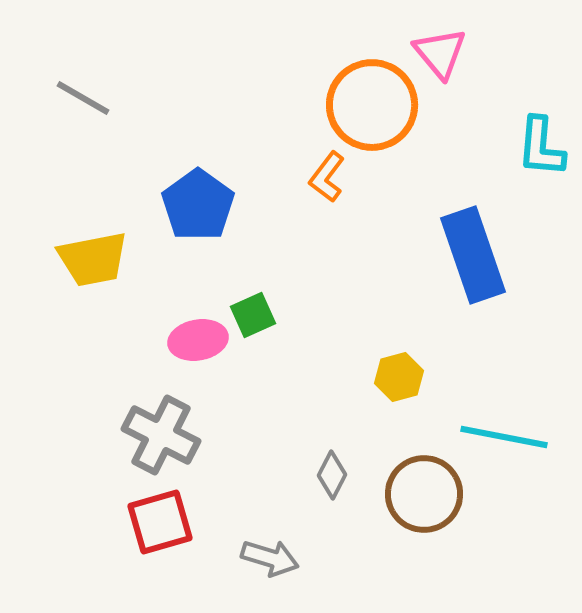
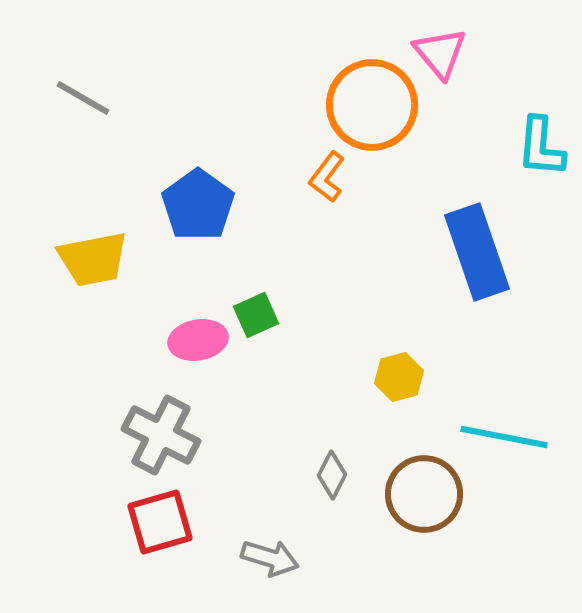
blue rectangle: moved 4 px right, 3 px up
green square: moved 3 px right
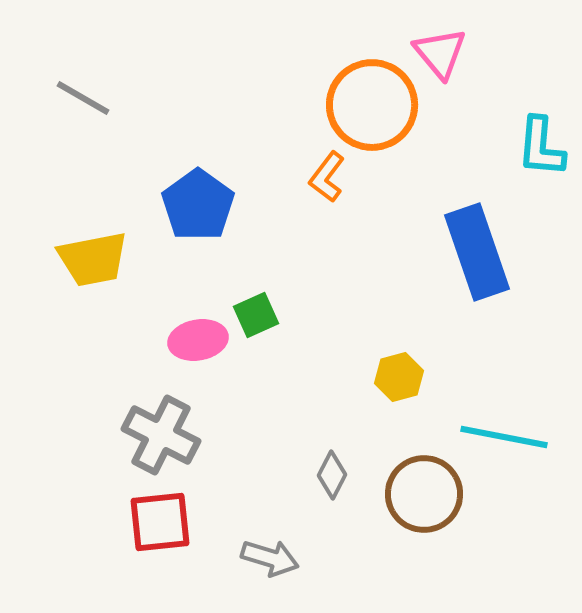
red square: rotated 10 degrees clockwise
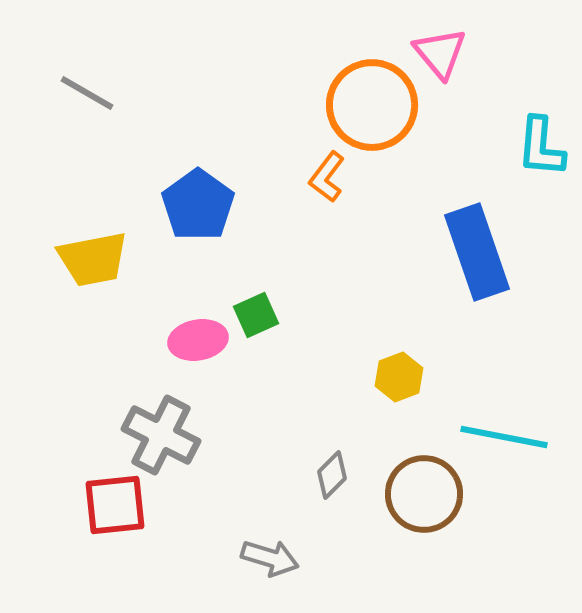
gray line: moved 4 px right, 5 px up
yellow hexagon: rotated 6 degrees counterclockwise
gray diamond: rotated 18 degrees clockwise
red square: moved 45 px left, 17 px up
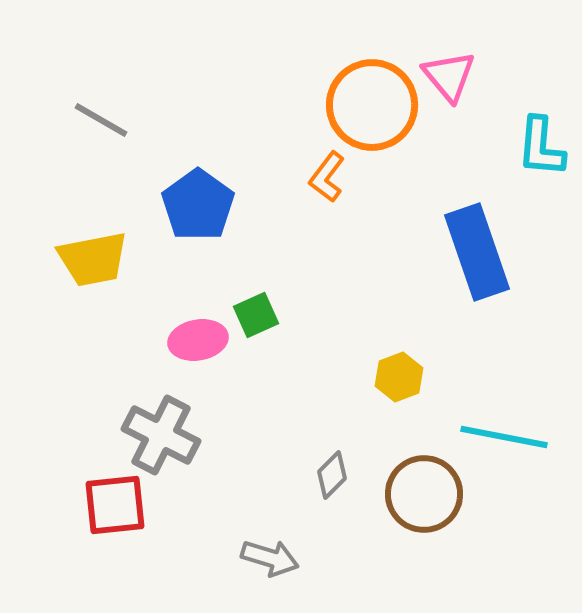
pink triangle: moved 9 px right, 23 px down
gray line: moved 14 px right, 27 px down
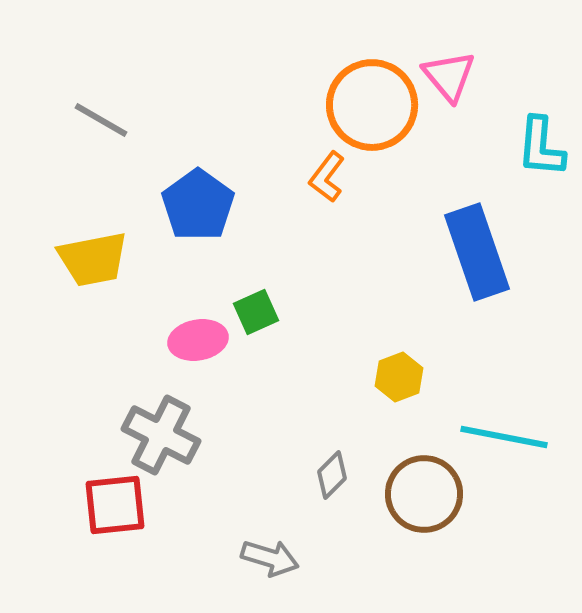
green square: moved 3 px up
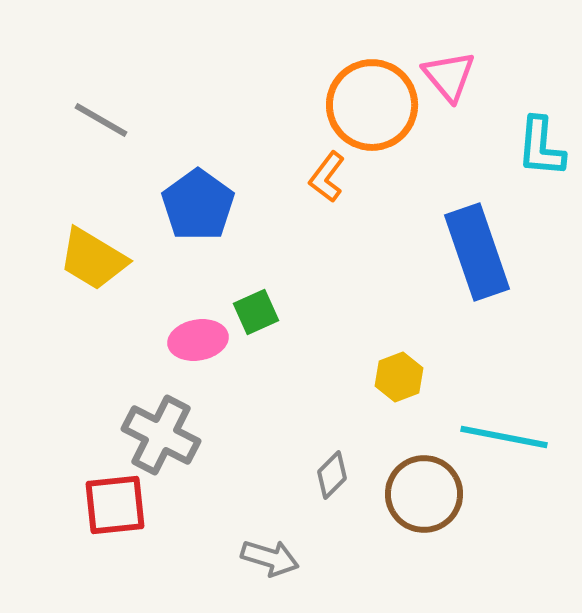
yellow trapezoid: rotated 42 degrees clockwise
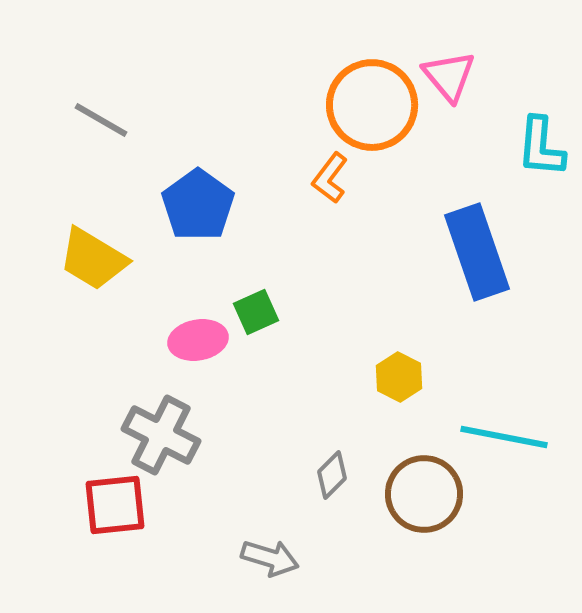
orange L-shape: moved 3 px right, 1 px down
yellow hexagon: rotated 12 degrees counterclockwise
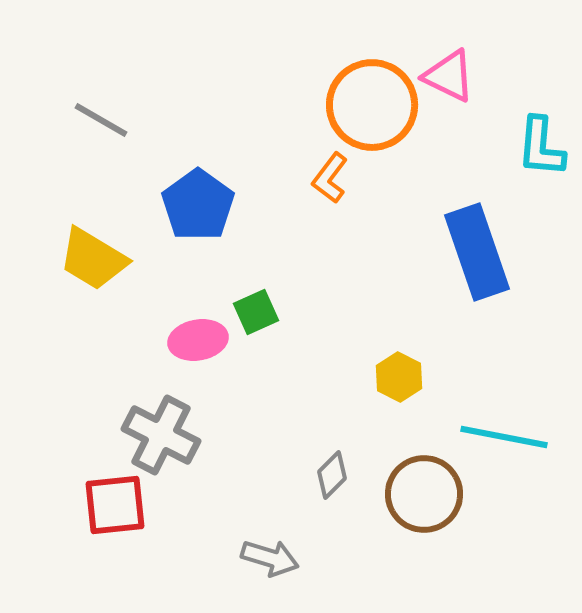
pink triangle: rotated 24 degrees counterclockwise
